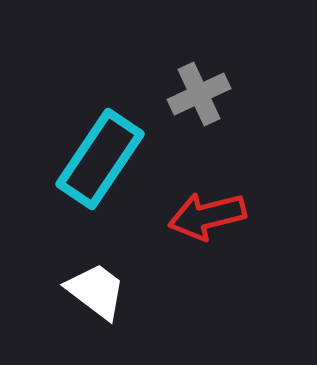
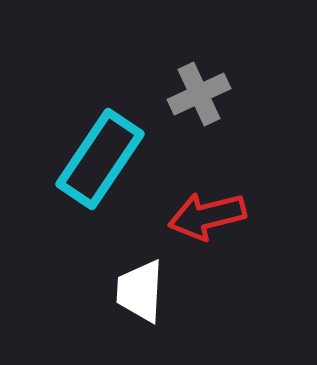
white trapezoid: moved 44 px right; rotated 124 degrees counterclockwise
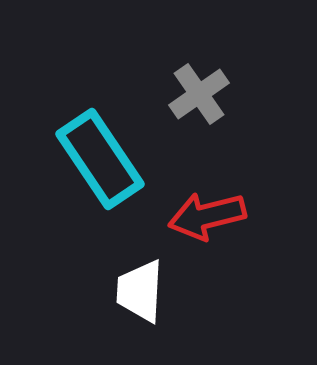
gray cross: rotated 10 degrees counterclockwise
cyan rectangle: rotated 68 degrees counterclockwise
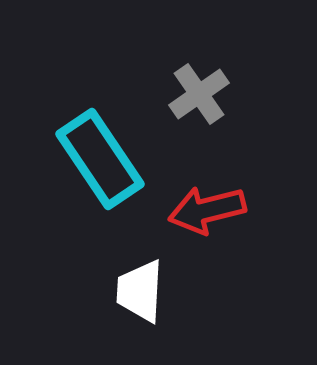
red arrow: moved 6 px up
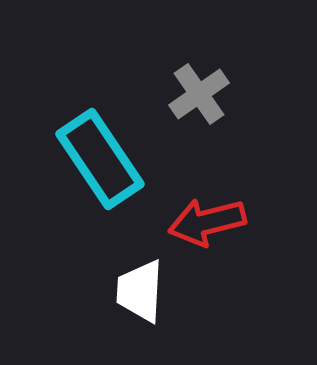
red arrow: moved 12 px down
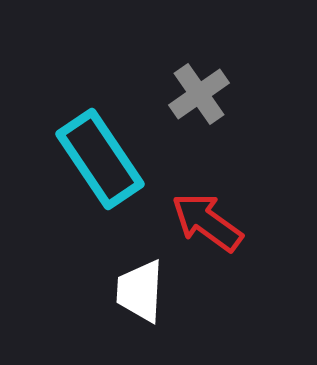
red arrow: rotated 50 degrees clockwise
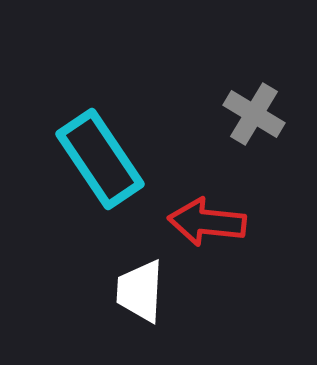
gray cross: moved 55 px right, 20 px down; rotated 24 degrees counterclockwise
red arrow: rotated 30 degrees counterclockwise
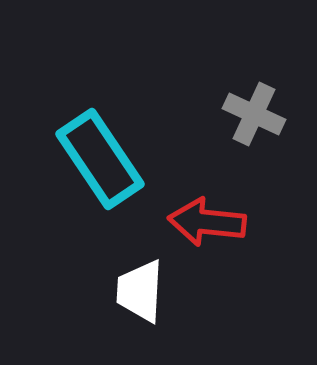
gray cross: rotated 6 degrees counterclockwise
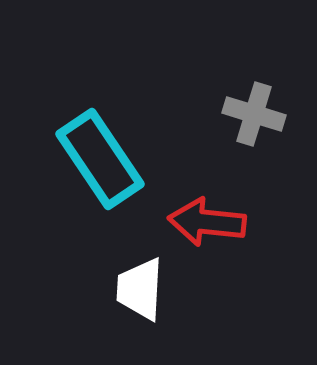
gray cross: rotated 8 degrees counterclockwise
white trapezoid: moved 2 px up
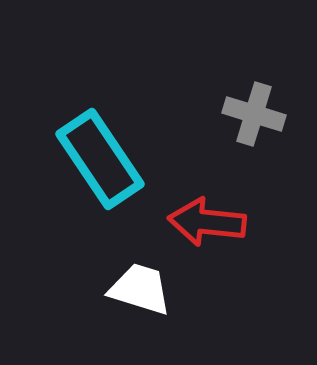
white trapezoid: rotated 104 degrees clockwise
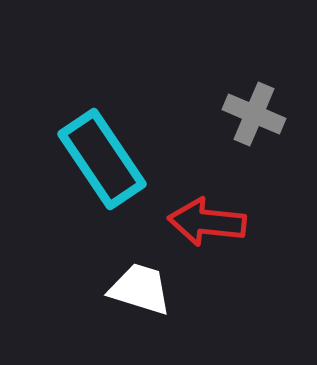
gray cross: rotated 6 degrees clockwise
cyan rectangle: moved 2 px right
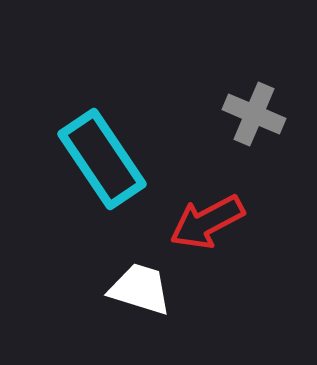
red arrow: rotated 34 degrees counterclockwise
